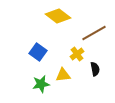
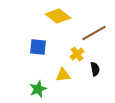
blue square: moved 5 px up; rotated 30 degrees counterclockwise
green star: moved 3 px left, 5 px down; rotated 12 degrees counterclockwise
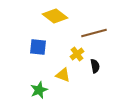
yellow diamond: moved 3 px left
brown line: rotated 15 degrees clockwise
black semicircle: moved 3 px up
yellow triangle: rotated 28 degrees clockwise
green star: moved 1 px right, 1 px down
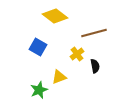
blue square: rotated 24 degrees clockwise
yellow triangle: moved 4 px left, 2 px down; rotated 42 degrees counterclockwise
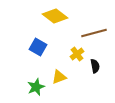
green star: moved 3 px left, 3 px up
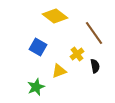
brown line: rotated 70 degrees clockwise
yellow triangle: moved 6 px up
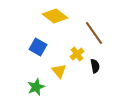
yellow triangle: rotated 49 degrees counterclockwise
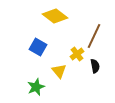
brown line: moved 3 px down; rotated 60 degrees clockwise
